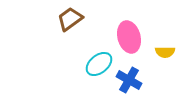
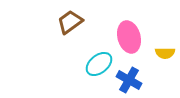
brown trapezoid: moved 3 px down
yellow semicircle: moved 1 px down
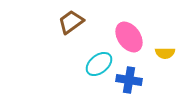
brown trapezoid: moved 1 px right
pink ellipse: rotated 20 degrees counterclockwise
blue cross: rotated 20 degrees counterclockwise
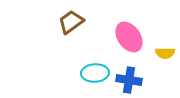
cyan ellipse: moved 4 px left, 9 px down; rotated 36 degrees clockwise
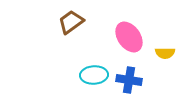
cyan ellipse: moved 1 px left, 2 px down
